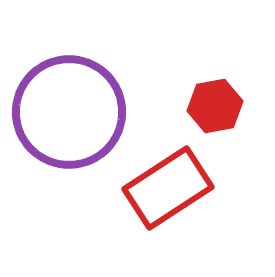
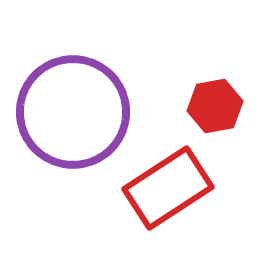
purple circle: moved 4 px right
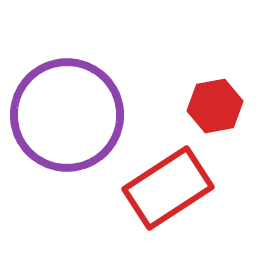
purple circle: moved 6 px left, 3 px down
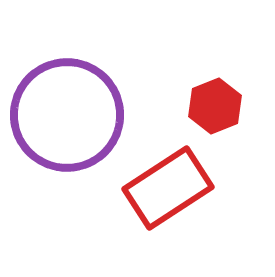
red hexagon: rotated 12 degrees counterclockwise
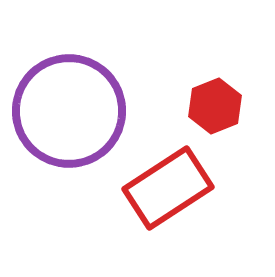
purple circle: moved 2 px right, 4 px up
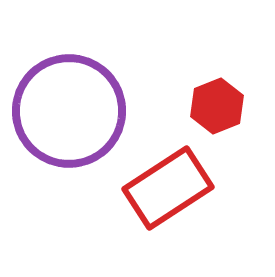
red hexagon: moved 2 px right
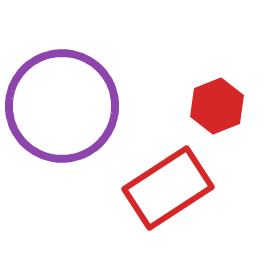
purple circle: moved 7 px left, 5 px up
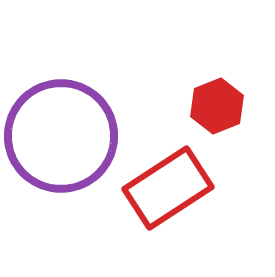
purple circle: moved 1 px left, 30 px down
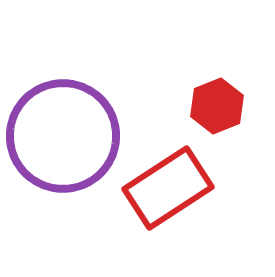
purple circle: moved 2 px right
